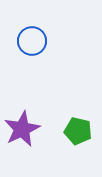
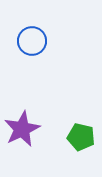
green pentagon: moved 3 px right, 6 px down
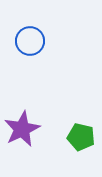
blue circle: moved 2 px left
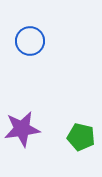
purple star: rotated 18 degrees clockwise
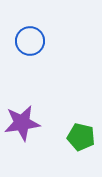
purple star: moved 6 px up
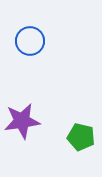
purple star: moved 2 px up
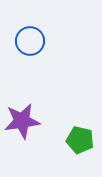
green pentagon: moved 1 px left, 3 px down
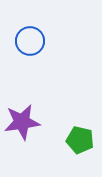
purple star: moved 1 px down
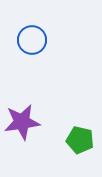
blue circle: moved 2 px right, 1 px up
